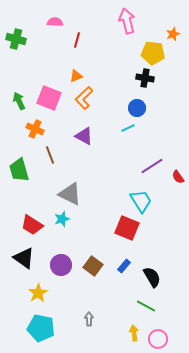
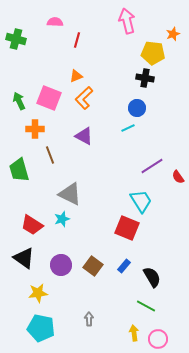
orange cross: rotated 24 degrees counterclockwise
yellow star: rotated 24 degrees clockwise
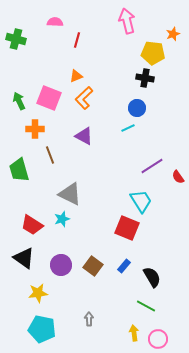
cyan pentagon: moved 1 px right, 1 px down
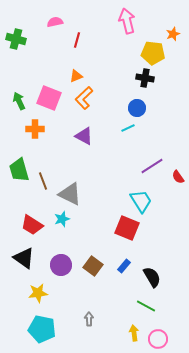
pink semicircle: rotated 14 degrees counterclockwise
brown line: moved 7 px left, 26 px down
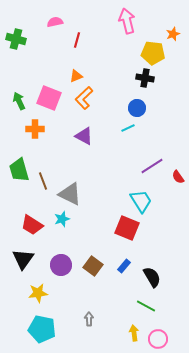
black triangle: moved 1 px left, 1 px down; rotated 30 degrees clockwise
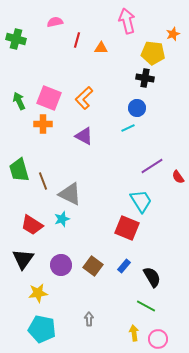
orange triangle: moved 25 px right, 28 px up; rotated 24 degrees clockwise
orange cross: moved 8 px right, 5 px up
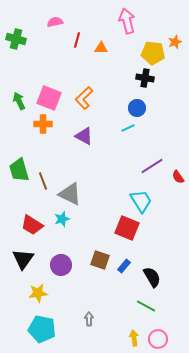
orange star: moved 2 px right, 8 px down
brown square: moved 7 px right, 6 px up; rotated 18 degrees counterclockwise
yellow arrow: moved 5 px down
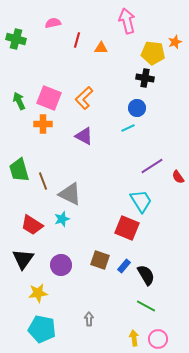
pink semicircle: moved 2 px left, 1 px down
black semicircle: moved 6 px left, 2 px up
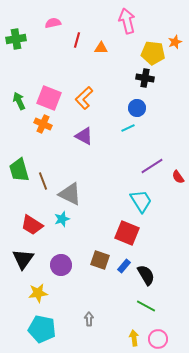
green cross: rotated 24 degrees counterclockwise
orange cross: rotated 24 degrees clockwise
red square: moved 5 px down
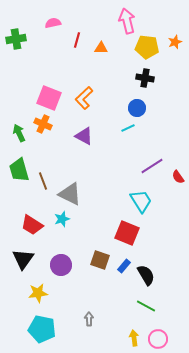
yellow pentagon: moved 6 px left, 6 px up
green arrow: moved 32 px down
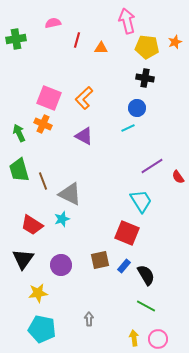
brown square: rotated 30 degrees counterclockwise
